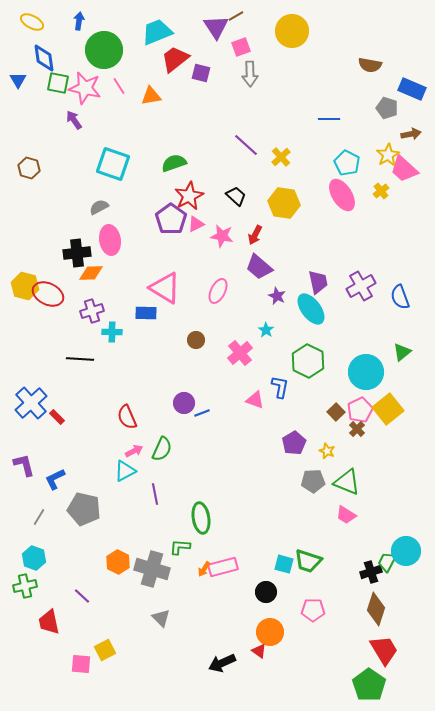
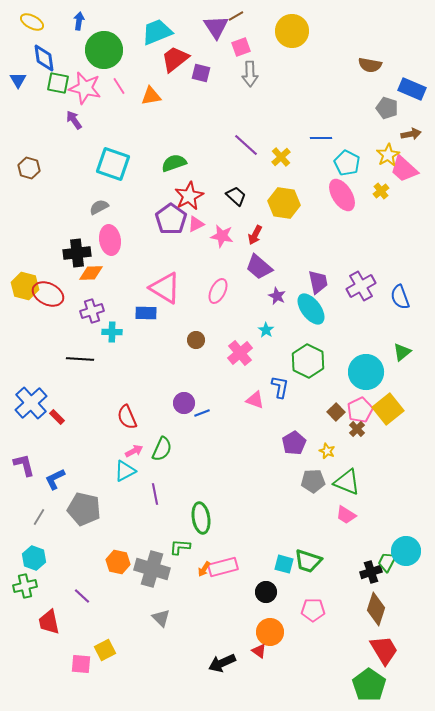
blue line at (329, 119): moved 8 px left, 19 px down
orange hexagon at (118, 562): rotated 15 degrees counterclockwise
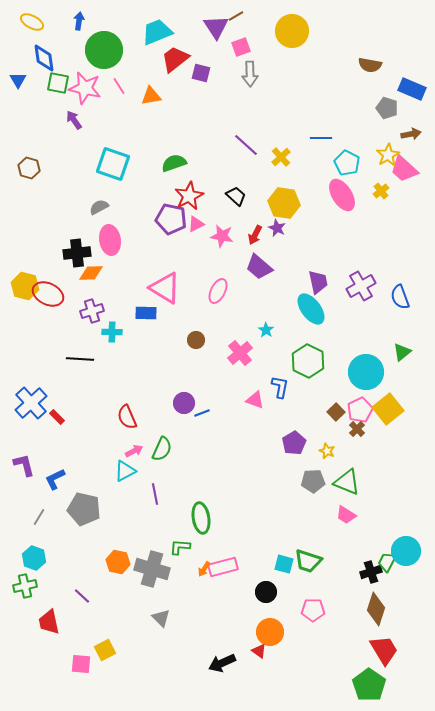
purple pentagon at (171, 219): rotated 24 degrees counterclockwise
purple star at (277, 296): moved 68 px up
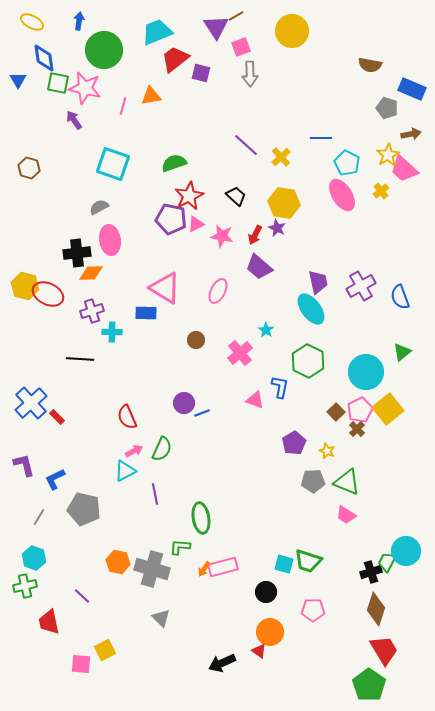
pink line at (119, 86): moved 4 px right, 20 px down; rotated 48 degrees clockwise
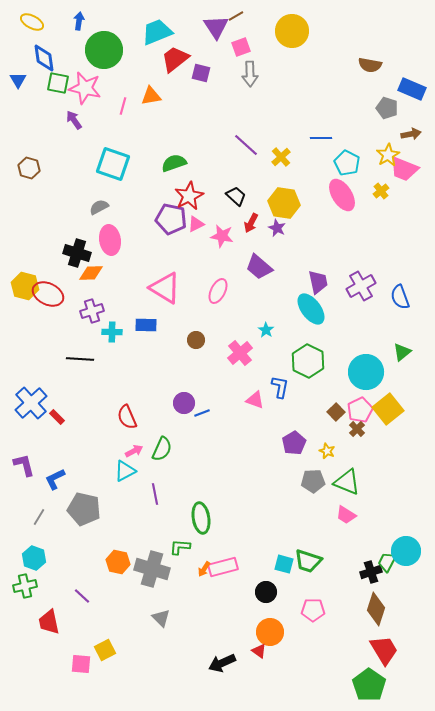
pink trapezoid at (404, 169): rotated 20 degrees counterclockwise
red arrow at (255, 235): moved 4 px left, 12 px up
black cross at (77, 253): rotated 24 degrees clockwise
blue rectangle at (146, 313): moved 12 px down
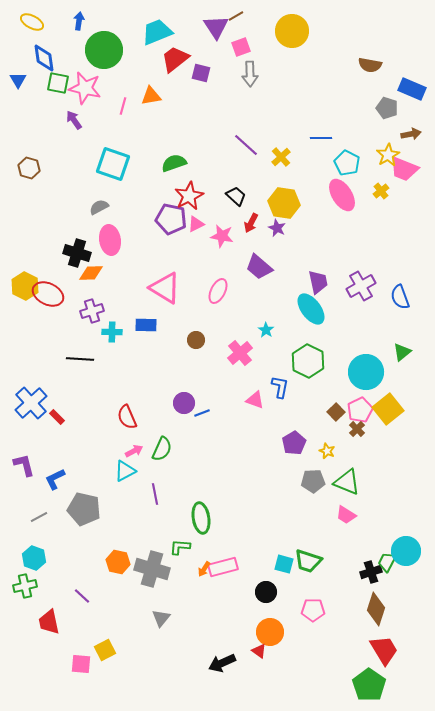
yellow hexagon at (25, 286): rotated 12 degrees clockwise
gray line at (39, 517): rotated 30 degrees clockwise
gray triangle at (161, 618): rotated 24 degrees clockwise
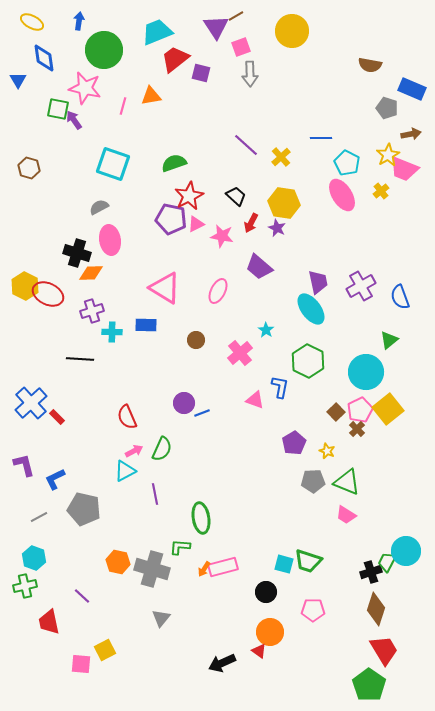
green square at (58, 83): moved 26 px down
green triangle at (402, 352): moved 13 px left, 12 px up
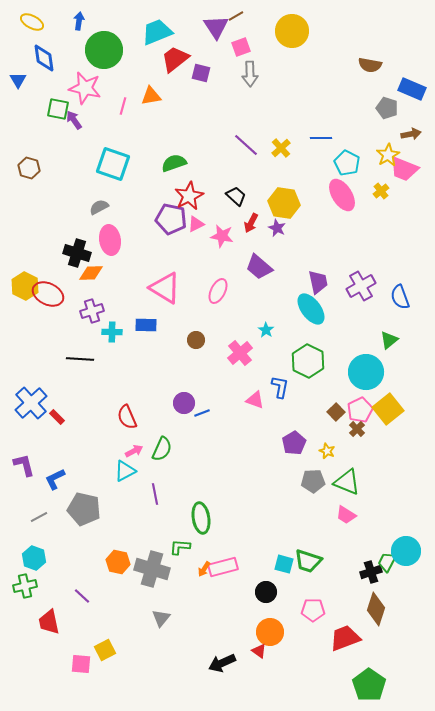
yellow cross at (281, 157): moved 9 px up
red trapezoid at (384, 650): moved 39 px left, 12 px up; rotated 80 degrees counterclockwise
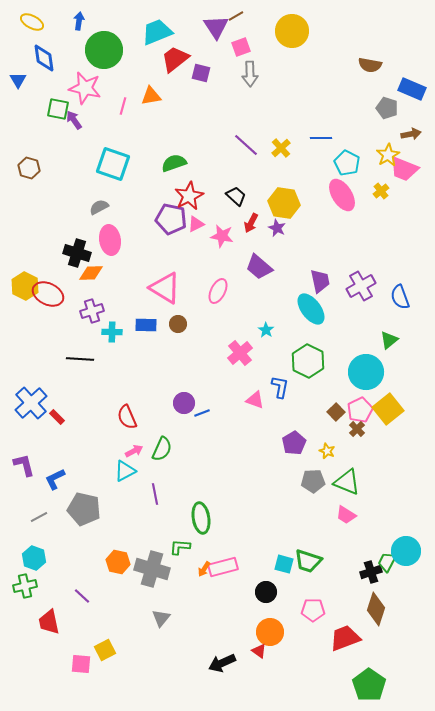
purple trapezoid at (318, 282): moved 2 px right, 1 px up
brown circle at (196, 340): moved 18 px left, 16 px up
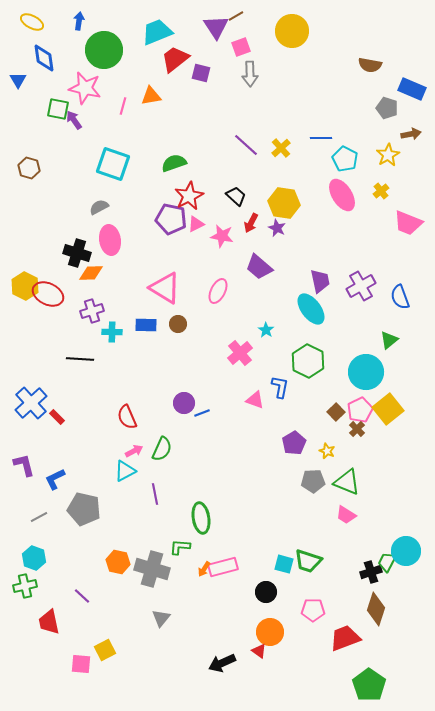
cyan pentagon at (347, 163): moved 2 px left, 4 px up
pink trapezoid at (404, 169): moved 4 px right, 54 px down
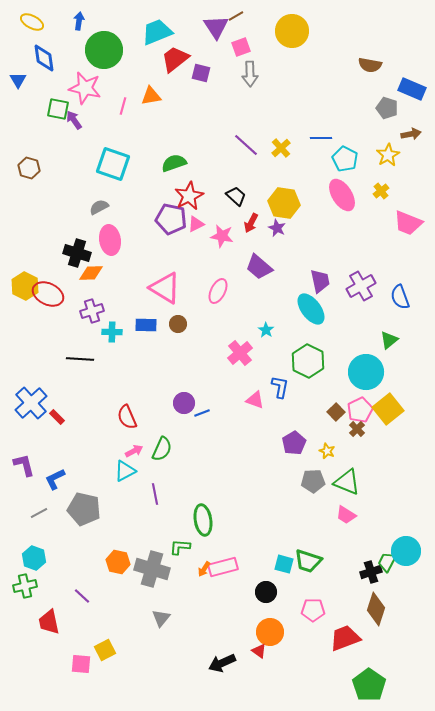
gray line at (39, 517): moved 4 px up
green ellipse at (201, 518): moved 2 px right, 2 px down
